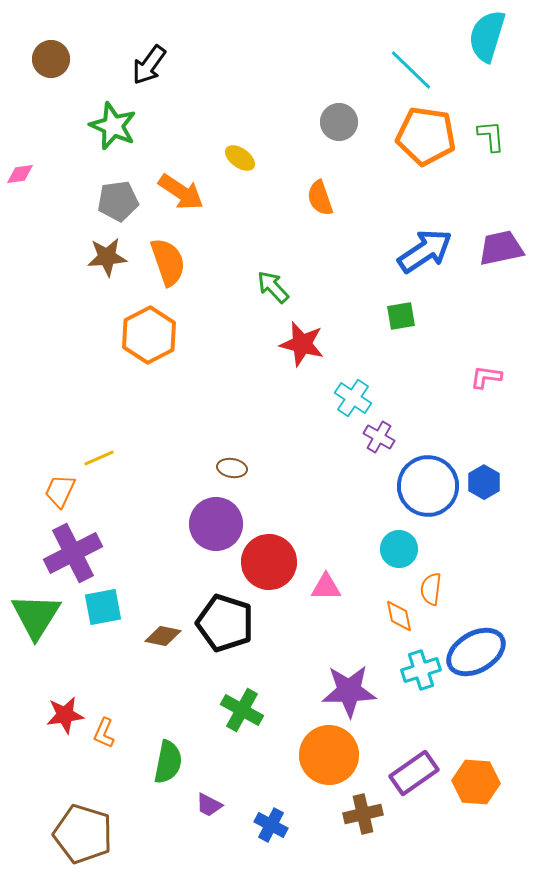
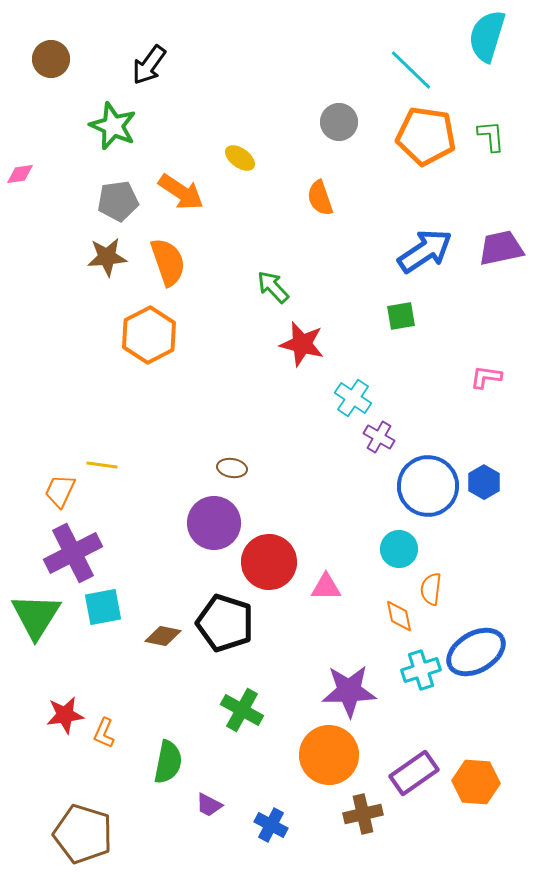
yellow line at (99, 458): moved 3 px right, 7 px down; rotated 32 degrees clockwise
purple circle at (216, 524): moved 2 px left, 1 px up
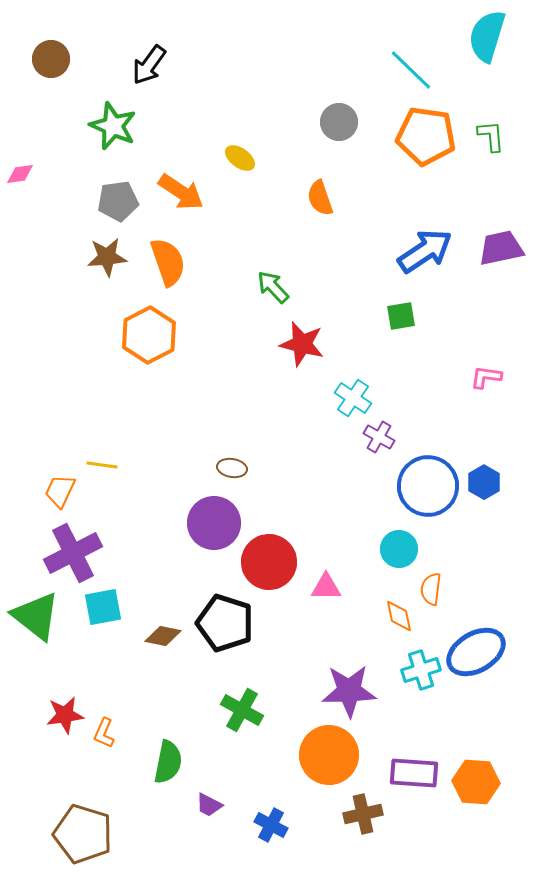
green triangle at (36, 616): rotated 24 degrees counterclockwise
purple rectangle at (414, 773): rotated 39 degrees clockwise
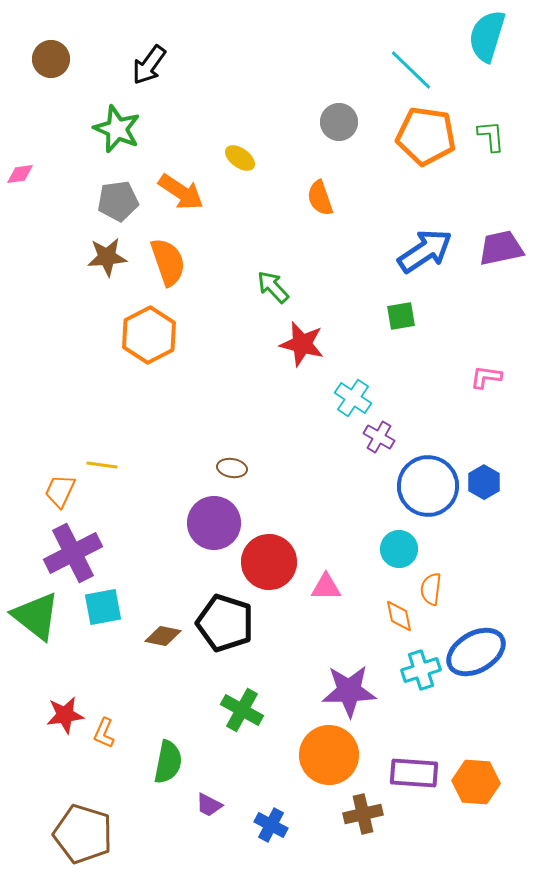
green star at (113, 126): moved 4 px right, 3 px down
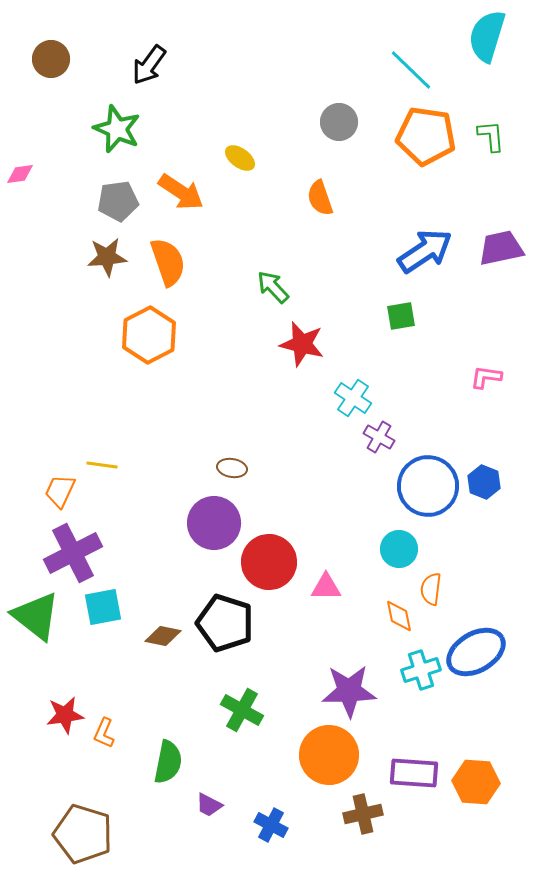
blue hexagon at (484, 482): rotated 8 degrees counterclockwise
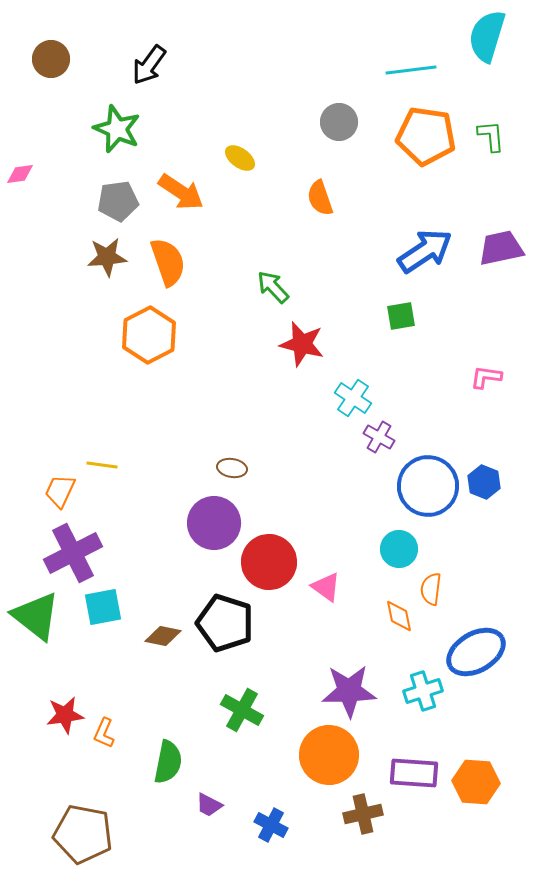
cyan line at (411, 70): rotated 51 degrees counterclockwise
pink triangle at (326, 587): rotated 36 degrees clockwise
cyan cross at (421, 670): moved 2 px right, 21 px down
brown pentagon at (83, 834): rotated 6 degrees counterclockwise
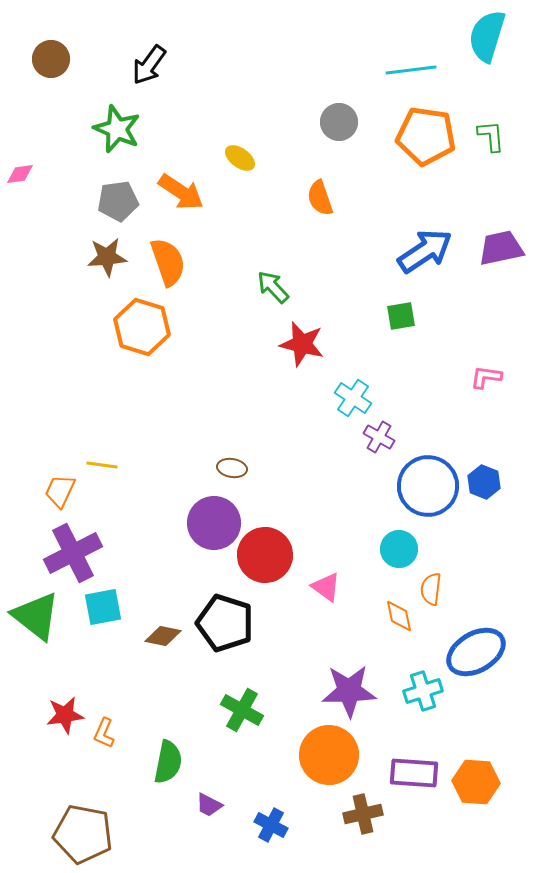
orange hexagon at (149, 335): moved 7 px left, 8 px up; rotated 16 degrees counterclockwise
red circle at (269, 562): moved 4 px left, 7 px up
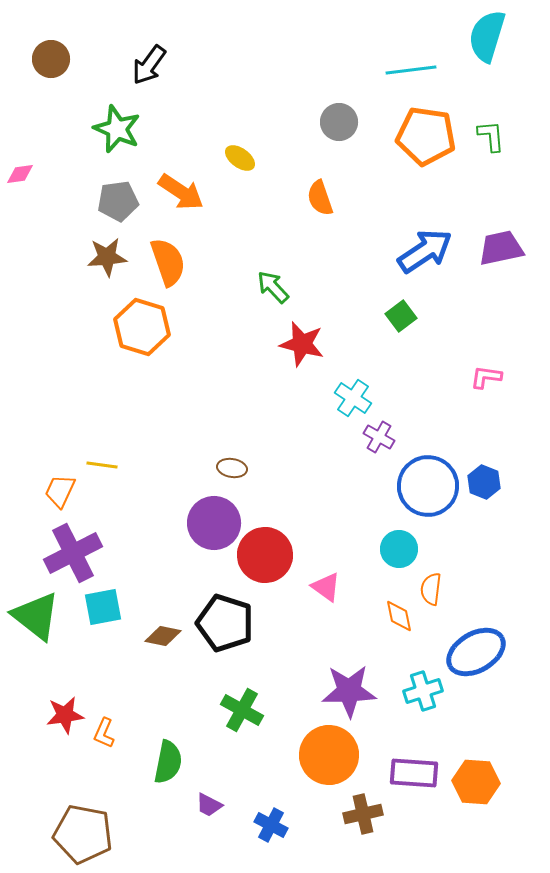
green square at (401, 316): rotated 28 degrees counterclockwise
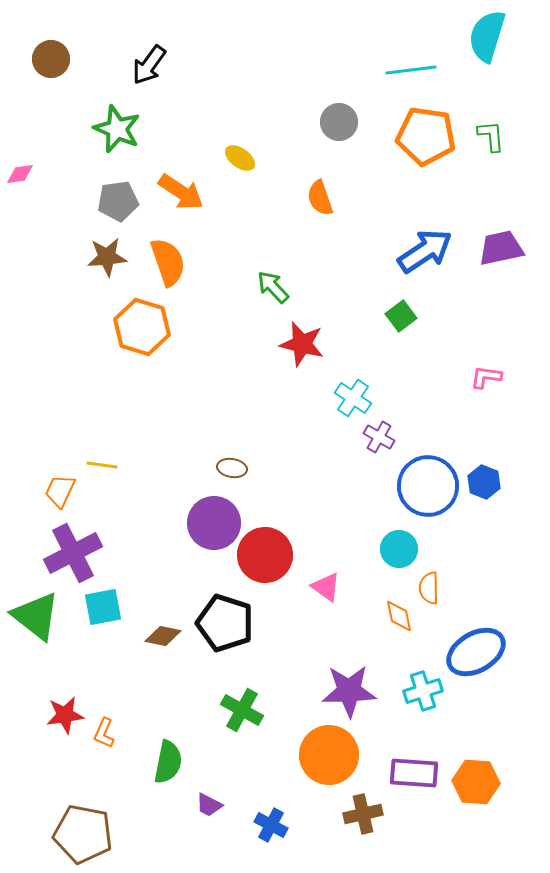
orange semicircle at (431, 589): moved 2 px left, 1 px up; rotated 8 degrees counterclockwise
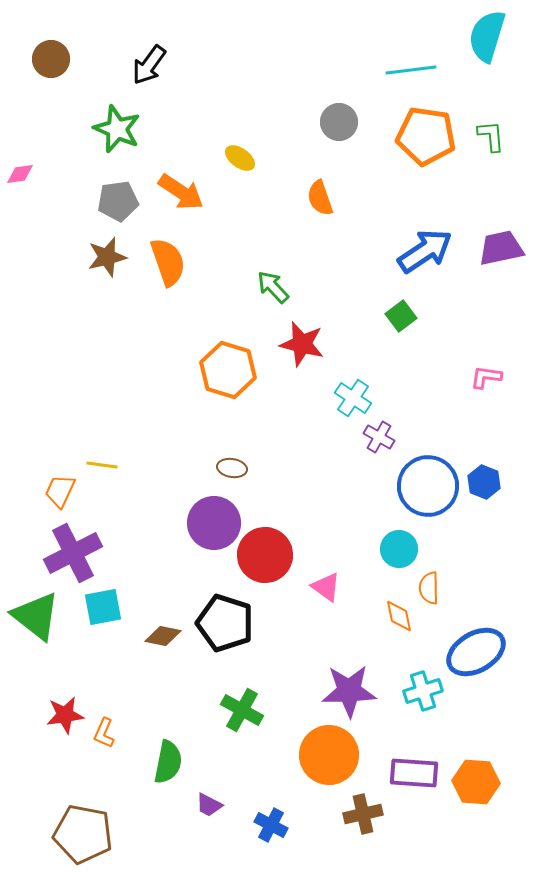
brown star at (107, 257): rotated 9 degrees counterclockwise
orange hexagon at (142, 327): moved 86 px right, 43 px down
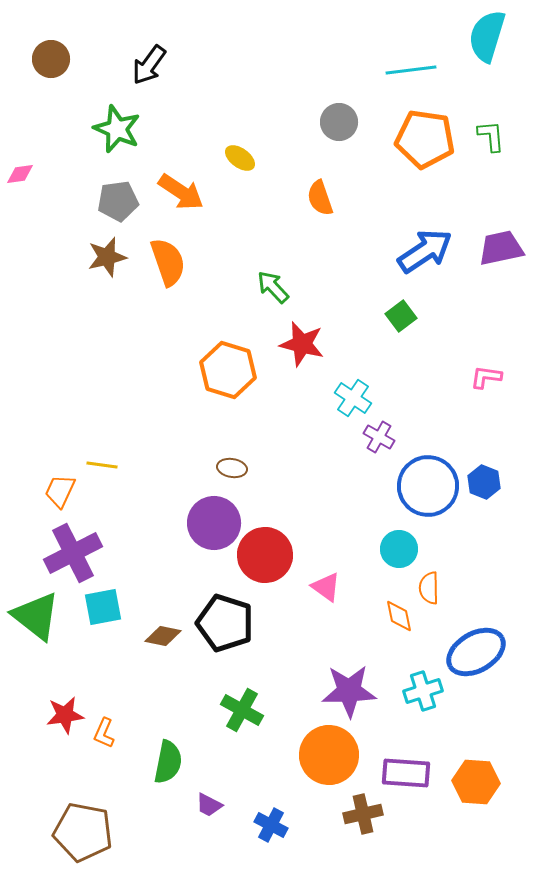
orange pentagon at (426, 136): moved 1 px left, 3 px down
purple rectangle at (414, 773): moved 8 px left
brown pentagon at (83, 834): moved 2 px up
